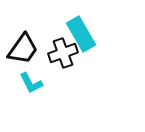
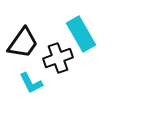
black trapezoid: moved 6 px up
black cross: moved 5 px left, 5 px down
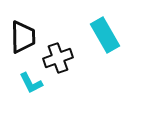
cyan rectangle: moved 24 px right, 1 px down
black trapezoid: moved 6 px up; rotated 36 degrees counterclockwise
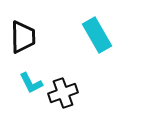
cyan rectangle: moved 8 px left
black cross: moved 5 px right, 35 px down
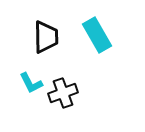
black trapezoid: moved 23 px right
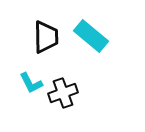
cyan rectangle: moved 6 px left, 1 px down; rotated 20 degrees counterclockwise
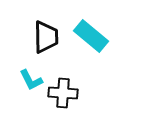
cyan L-shape: moved 3 px up
black cross: rotated 24 degrees clockwise
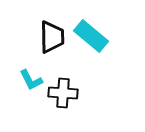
black trapezoid: moved 6 px right
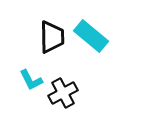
black cross: rotated 32 degrees counterclockwise
